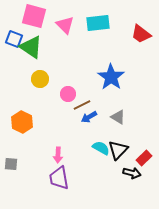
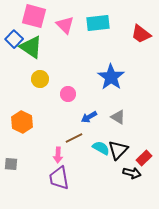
blue square: rotated 24 degrees clockwise
brown line: moved 8 px left, 33 px down
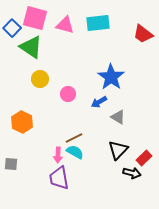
pink square: moved 1 px right, 2 px down
pink triangle: rotated 30 degrees counterclockwise
red trapezoid: moved 2 px right
blue square: moved 2 px left, 11 px up
blue arrow: moved 10 px right, 15 px up
cyan semicircle: moved 26 px left, 4 px down
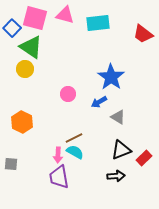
pink triangle: moved 10 px up
yellow circle: moved 15 px left, 10 px up
black triangle: moved 3 px right; rotated 25 degrees clockwise
black arrow: moved 16 px left, 3 px down; rotated 18 degrees counterclockwise
purple trapezoid: moved 1 px up
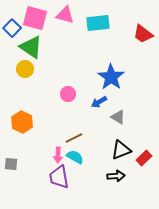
cyan semicircle: moved 5 px down
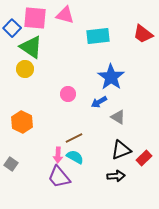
pink square: rotated 10 degrees counterclockwise
cyan rectangle: moved 13 px down
gray square: rotated 32 degrees clockwise
purple trapezoid: rotated 30 degrees counterclockwise
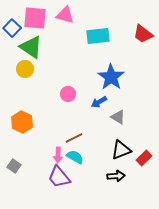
gray square: moved 3 px right, 2 px down
